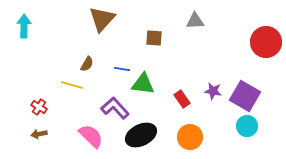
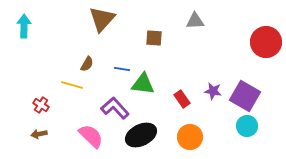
red cross: moved 2 px right, 2 px up
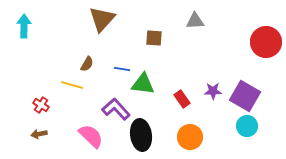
purple star: rotated 12 degrees counterclockwise
purple L-shape: moved 1 px right, 1 px down
black ellipse: rotated 72 degrees counterclockwise
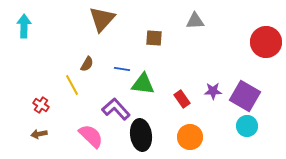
yellow line: rotated 45 degrees clockwise
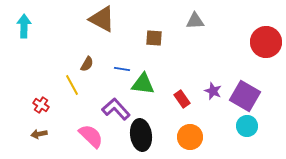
brown triangle: rotated 44 degrees counterclockwise
purple star: rotated 24 degrees clockwise
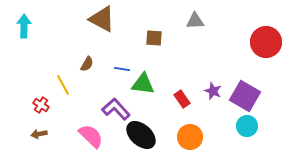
yellow line: moved 9 px left
black ellipse: rotated 40 degrees counterclockwise
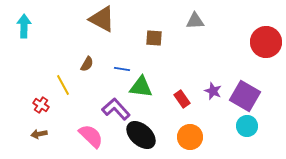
green triangle: moved 2 px left, 3 px down
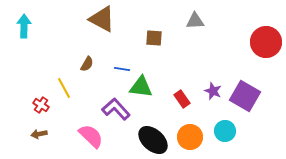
yellow line: moved 1 px right, 3 px down
cyan circle: moved 22 px left, 5 px down
black ellipse: moved 12 px right, 5 px down
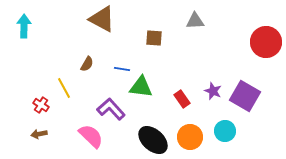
purple L-shape: moved 5 px left
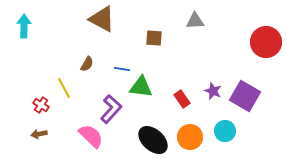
purple L-shape: rotated 84 degrees clockwise
